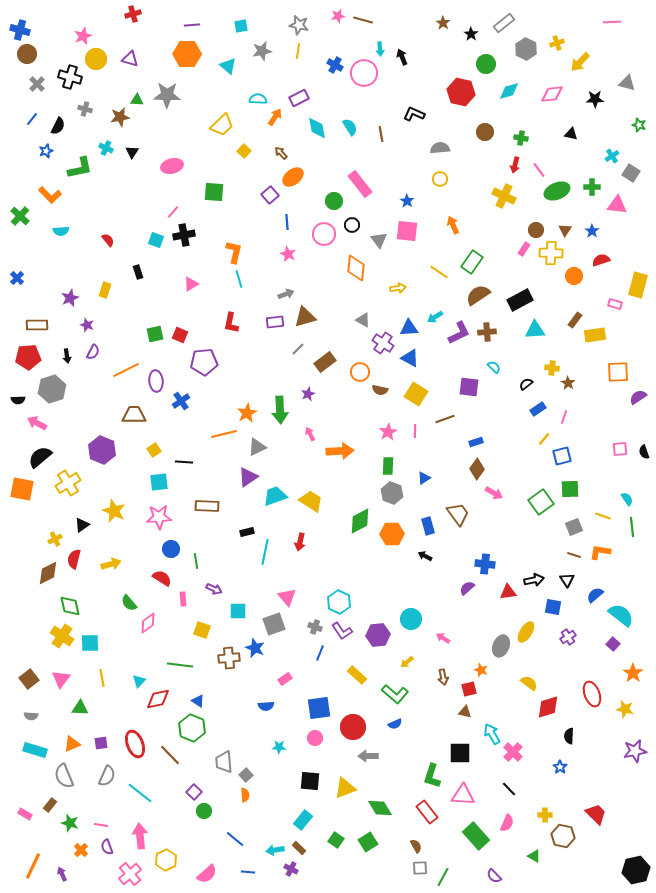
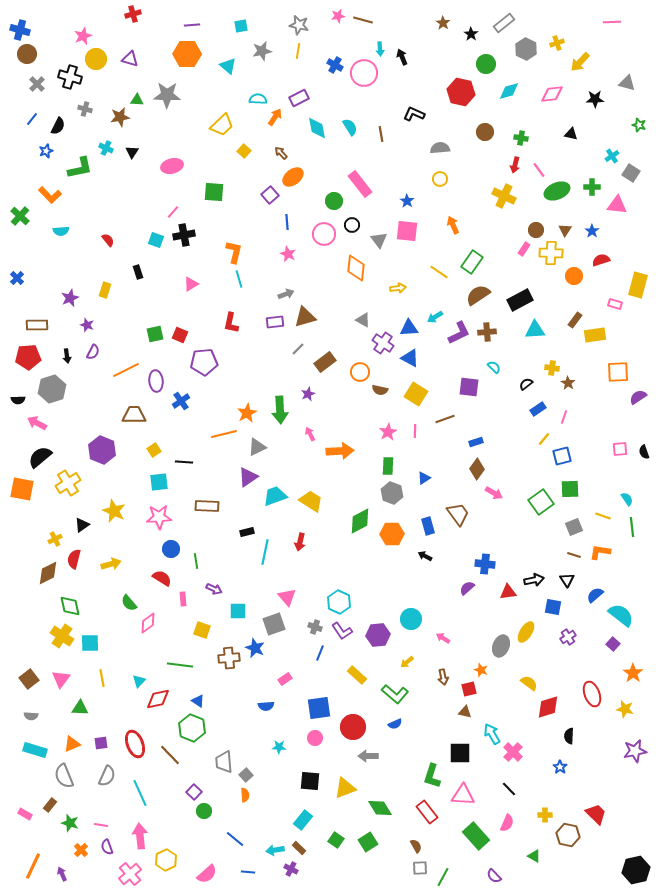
cyan line at (140, 793): rotated 28 degrees clockwise
brown hexagon at (563, 836): moved 5 px right, 1 px up
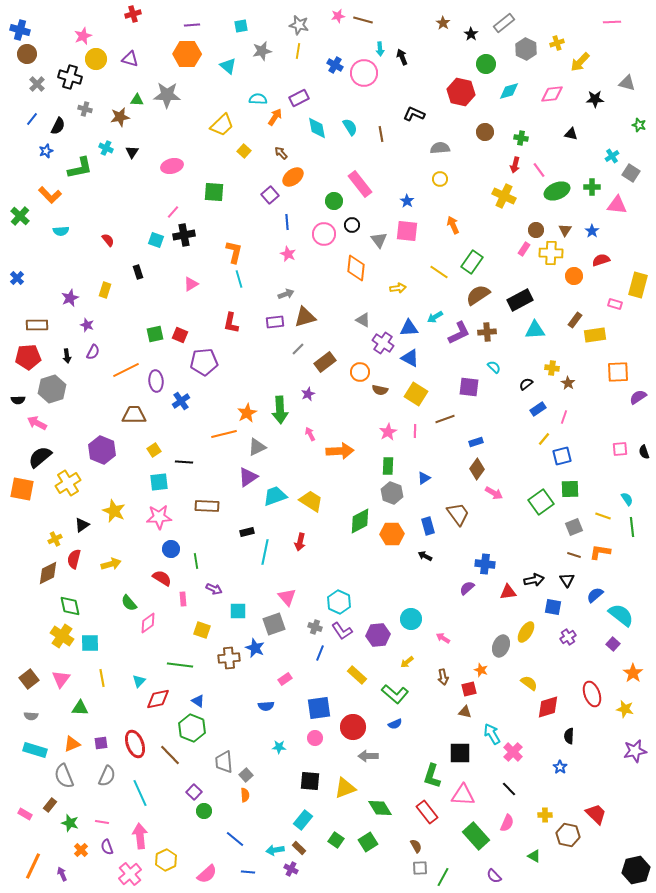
pink line at (101, 825): moved 1 px right, 3 px up
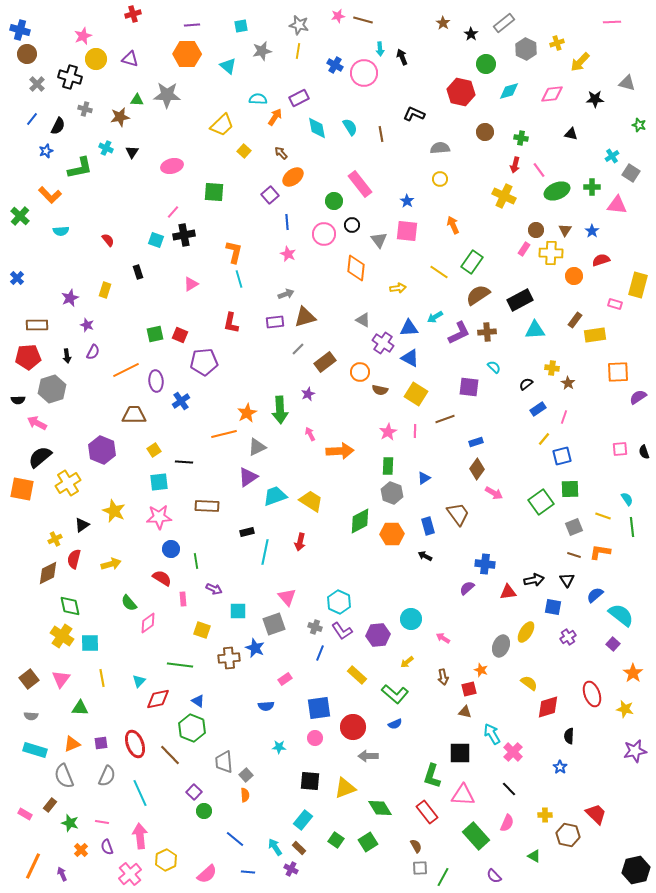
cyan arrow at (275, 850): moved 3 px up; rotated 66 degrees clockwise
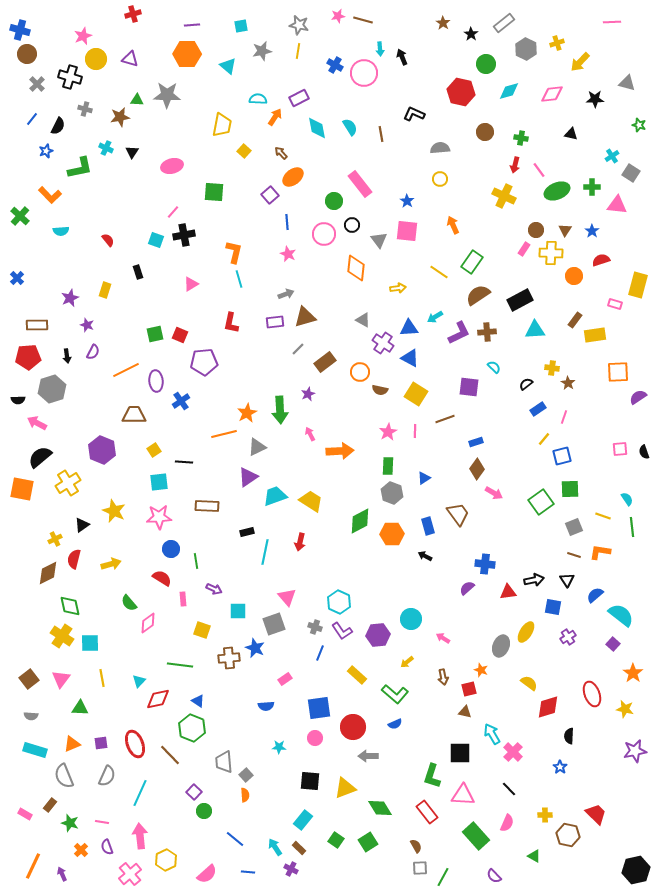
yellow trapezoid at (222, 125): rotated 35 degrees counterclockwise
cyan line at (140, 793): rotated 48 degrees clockwise
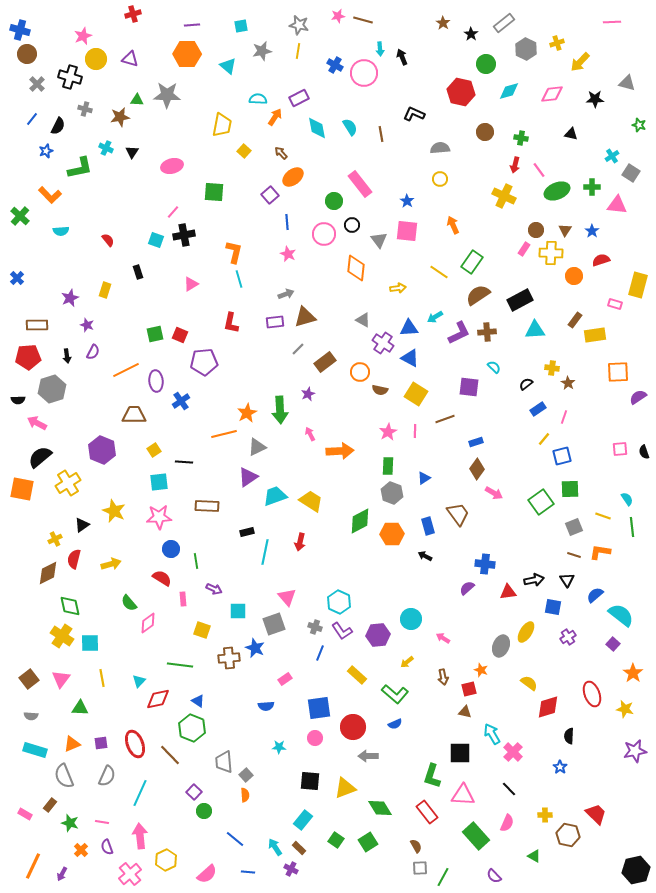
purple arrow at (62, 874): rotated 128 degrees counterclockwise
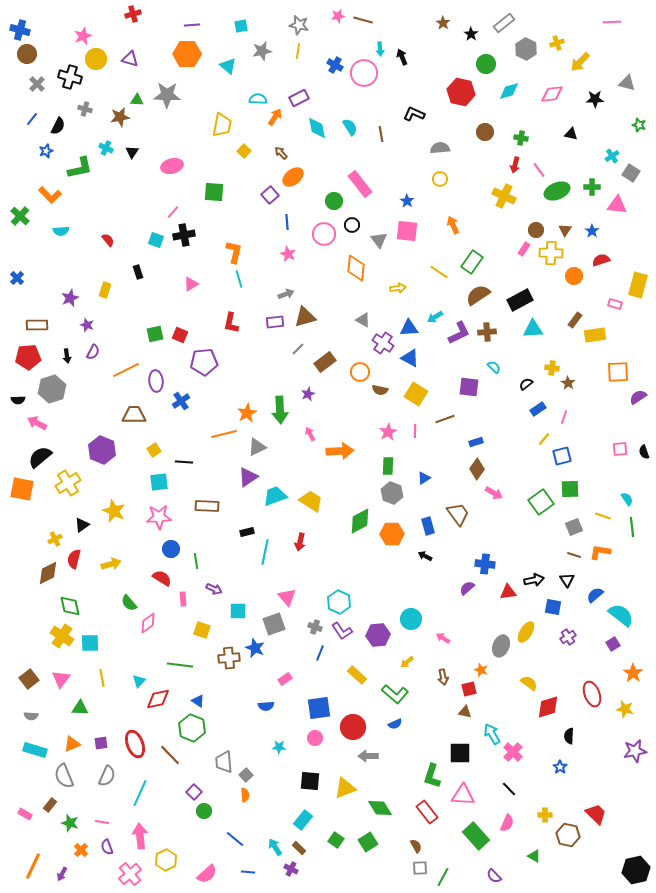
cyan triangle at (535, 330): moved 2 px left, 1 px up
purple square at (613, 644): rotated 16 degrees clockwise
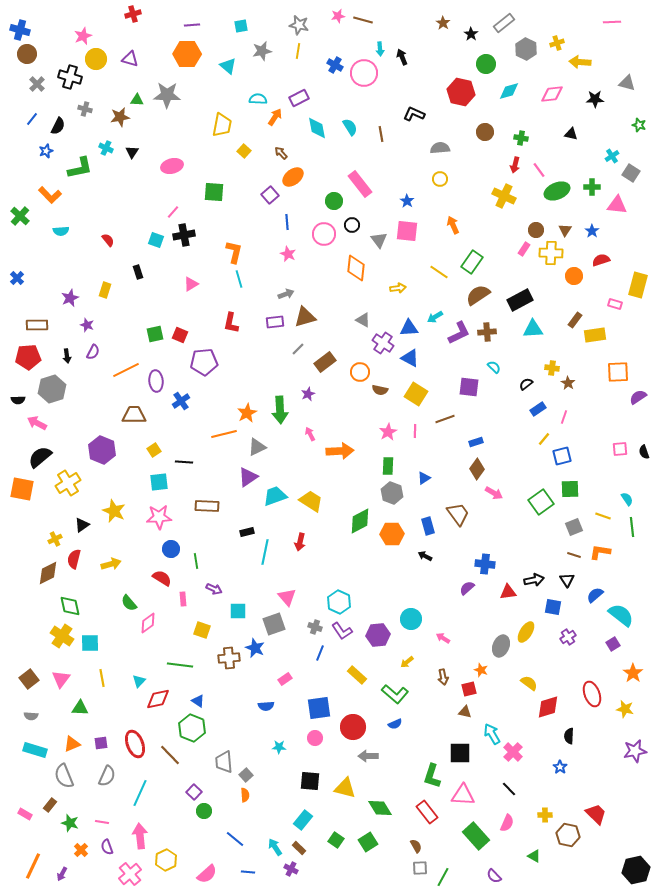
yellow arrow at (580, 62): rotated 50 degrees clockwise
yellow triangle at (345, 788): rotated 35 degrees clockwise
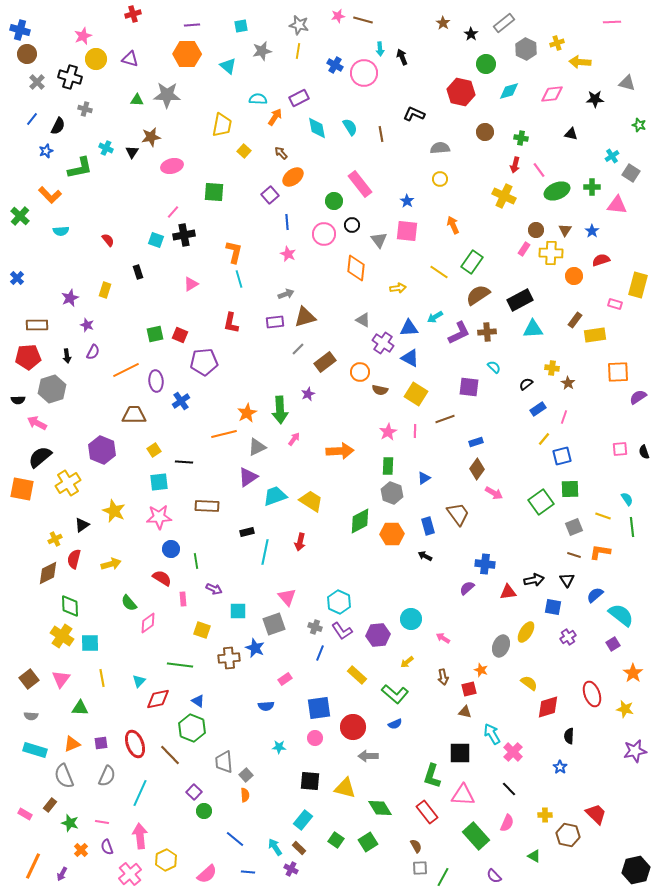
gray cross at (37, 84): moved 2 px up
brown star at (120, 117): moved 31 px right, 20 px down
pink arrow at (310, 434): moved 16 px left, 5 px down; rotated 64 degrees clockwise
green diamond at (70, 606): rotated 10 degrees clockwise
